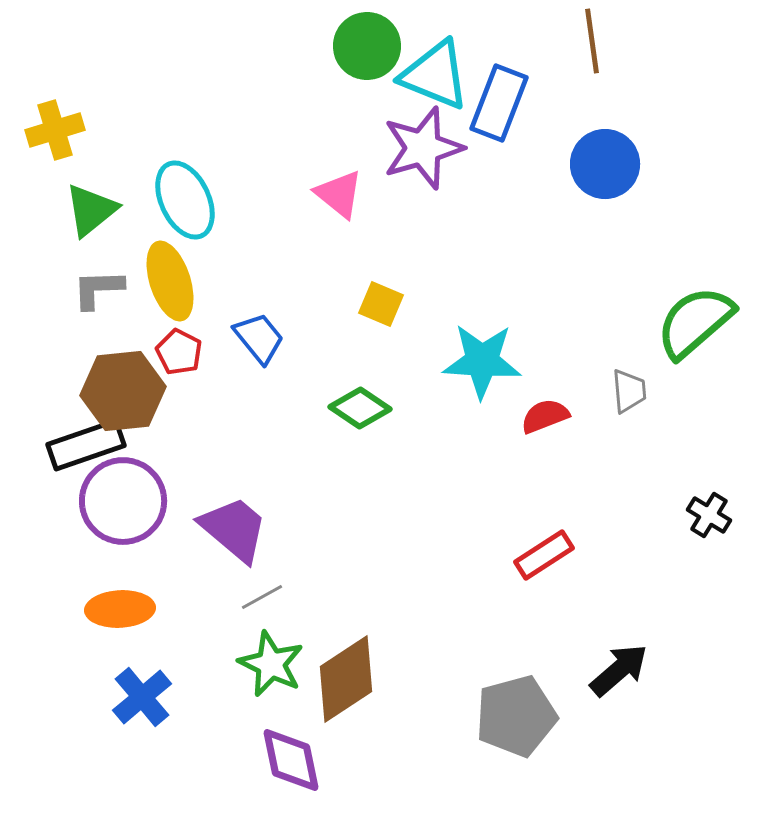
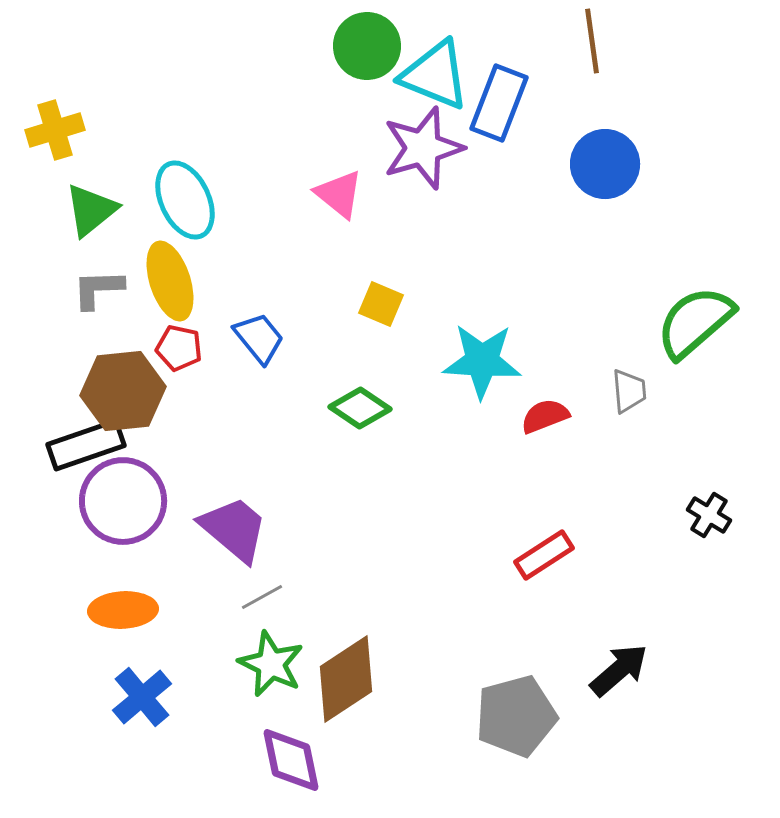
red pentagon: moved 4 px up; rotated 15 degrees counterclockwise
orange ellipse: moved 3 px right, 1 px down
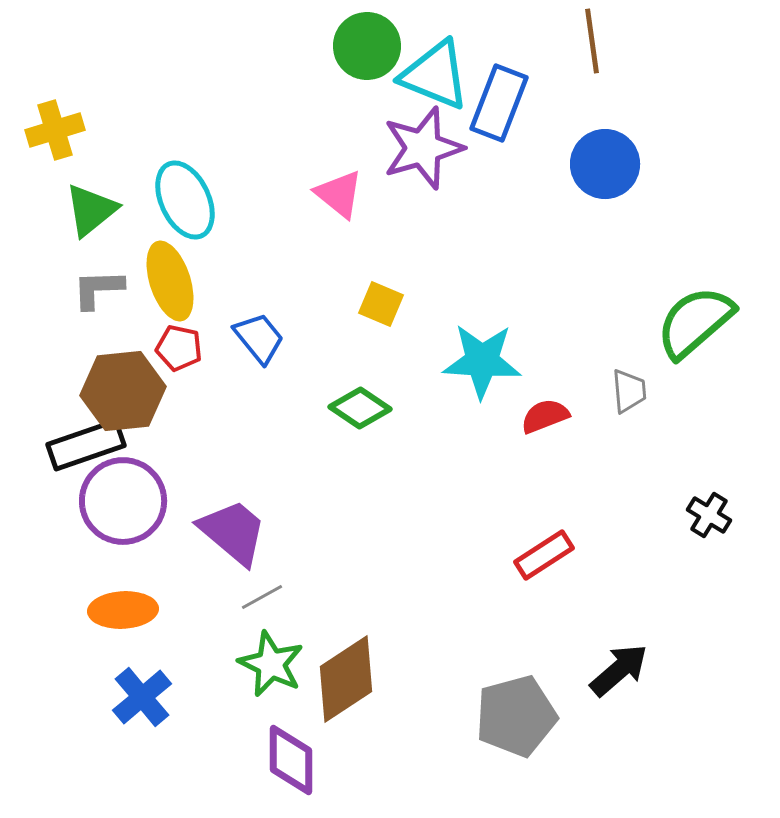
purple trapezoid: moved 1 px left, 3 px down
purple diamond: rotated 12 degrees clockwise
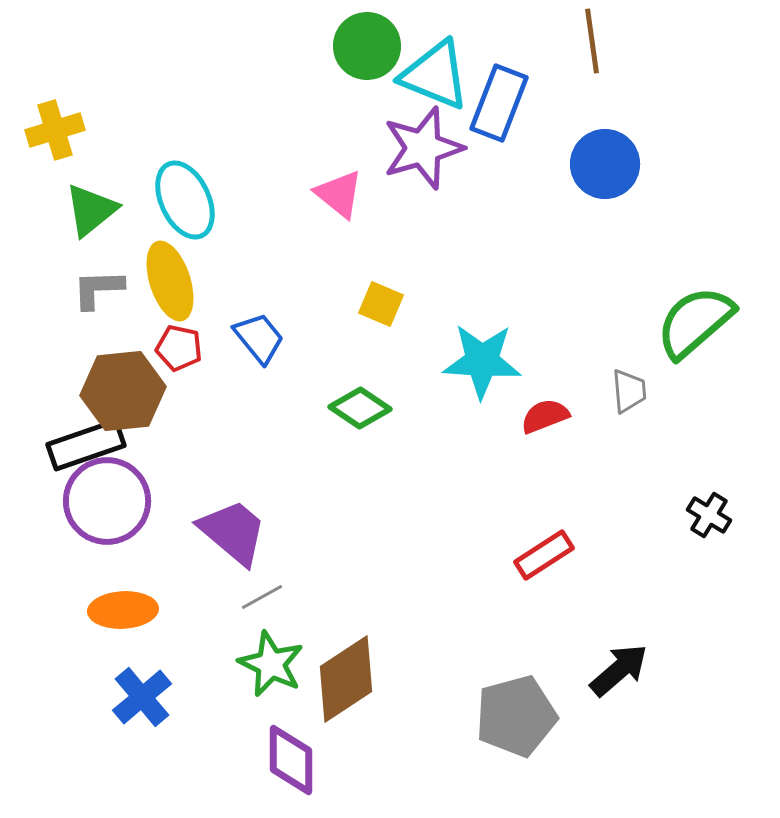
purple circle: moved 16 px left
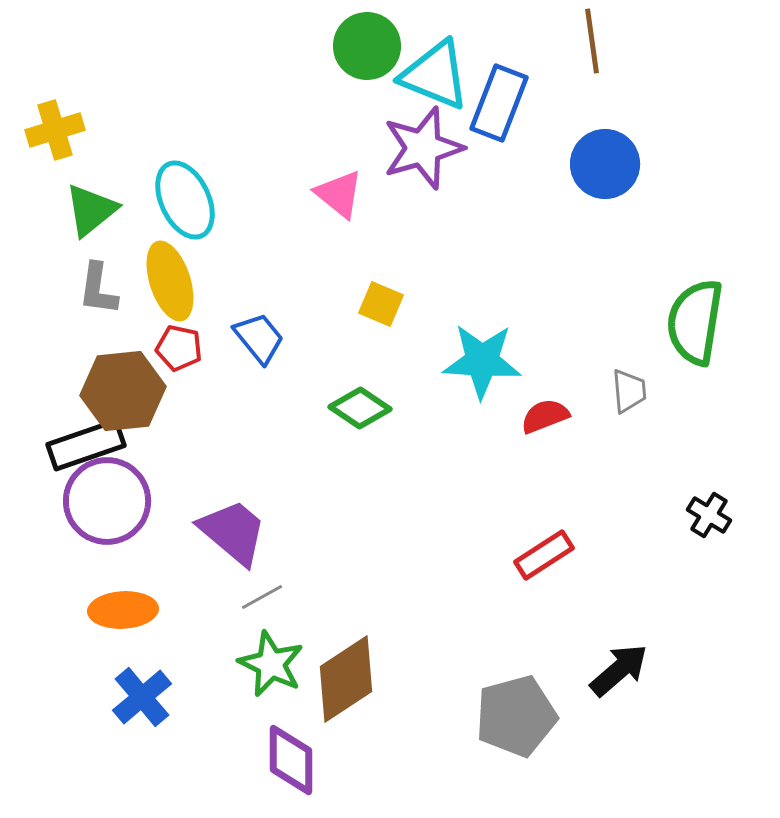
gray L-shape: rotated 80 degrees counterclockwise
green semicircle: rotated 40 degrees counterclockwise
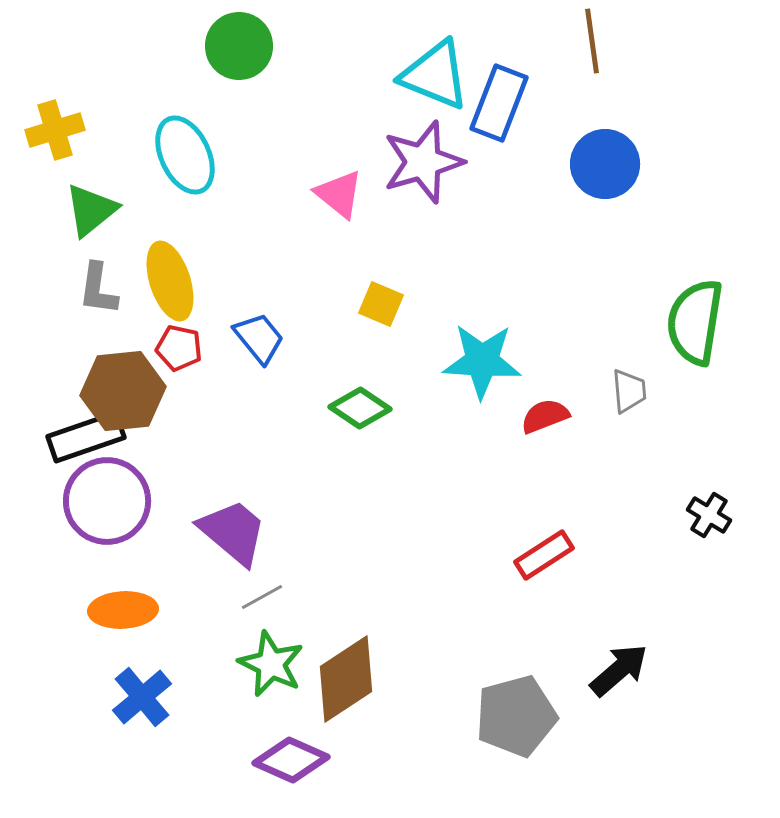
green circle: moved 128 px left
purple star: moved 14 px down
cyan ellipse: moved 45 px up
black rectangle: moved 8 px up
purple diamond: rotated 66 degrees counterclockwise
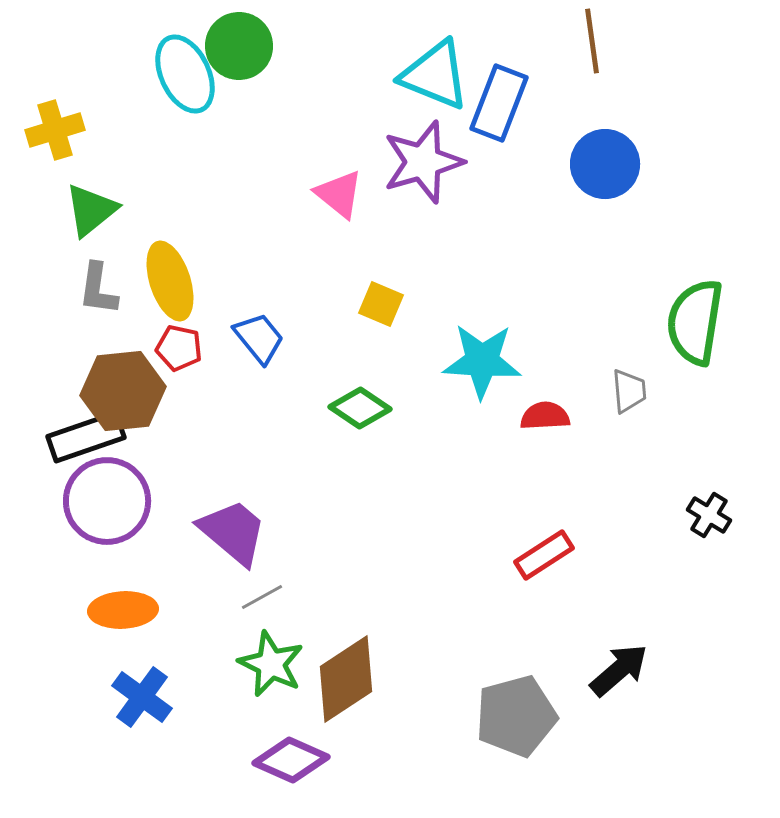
cyan ellipse: moved 81 px up
red semicircle: rotated 18 degrees clockwise
blue cross: rotated 14 degrees counterclockwise
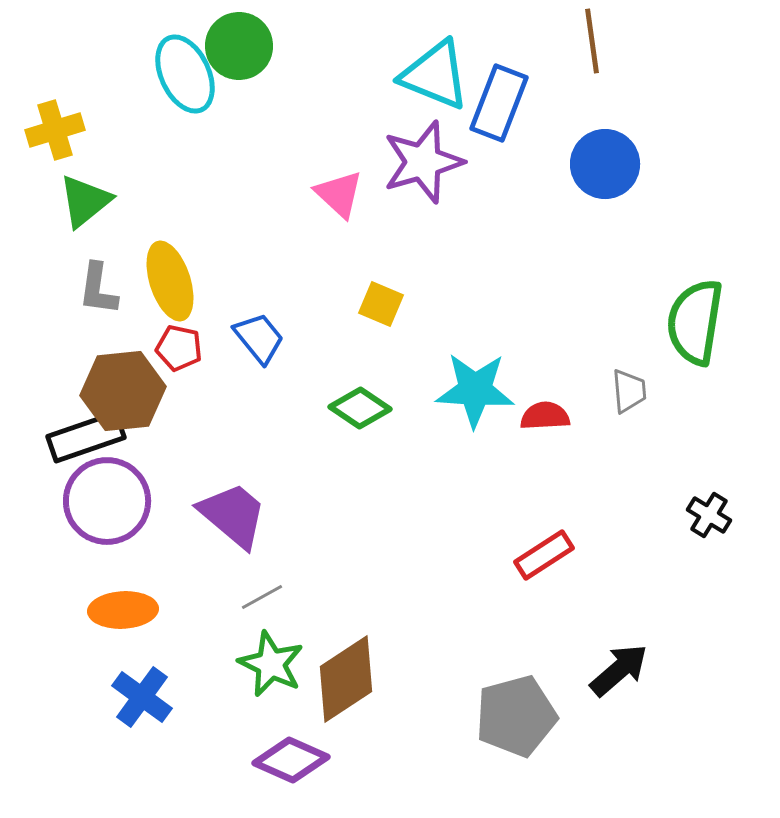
pink triangle: rotated 4 degrees clockwise
green triangle: moved 6 px left, 9 px up
cyan star: moved 7 px left, 29 px down
purple trapezoid: moved 17 px up
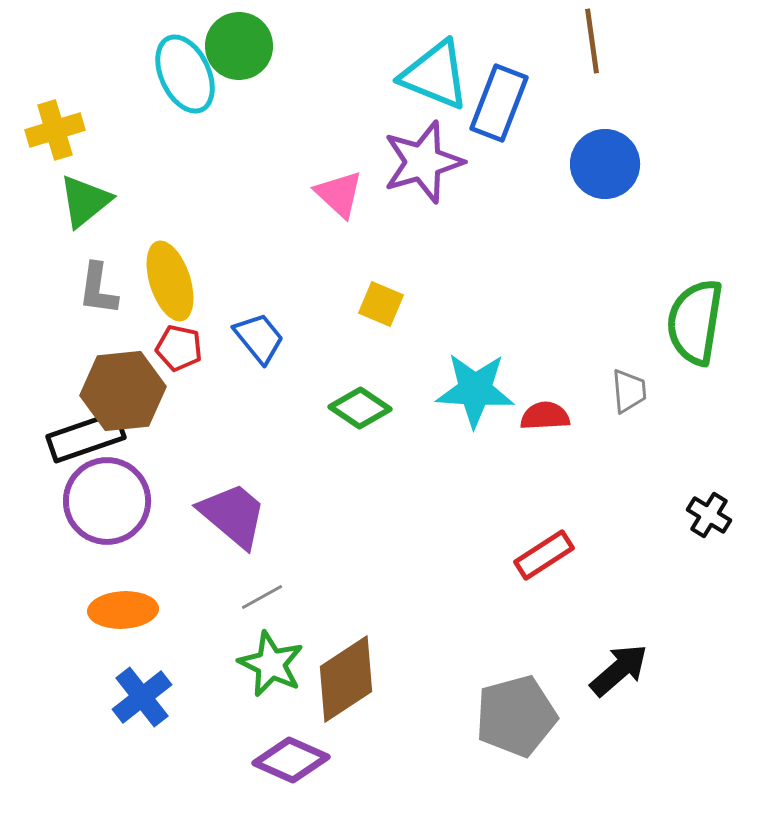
blue cross: rotated 16 degrees clockwise
